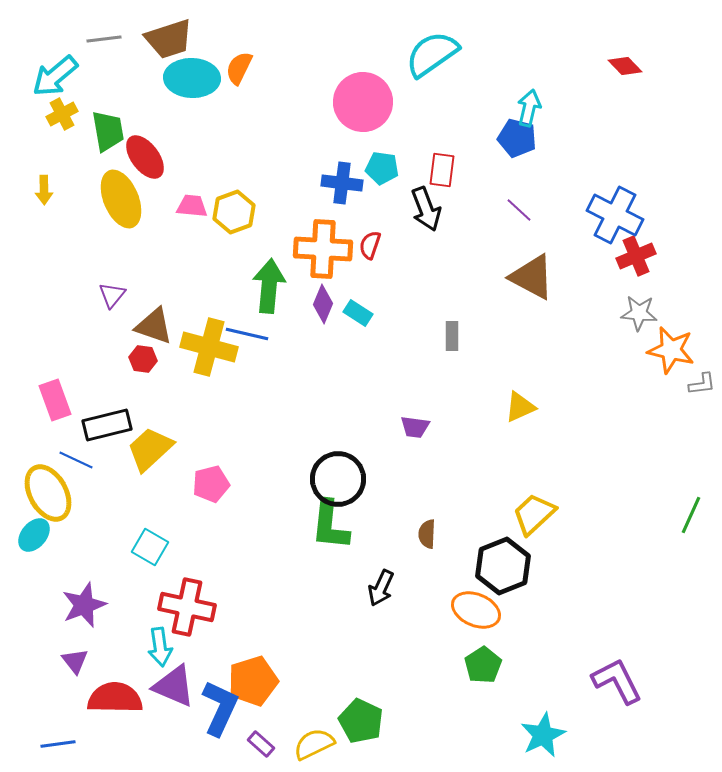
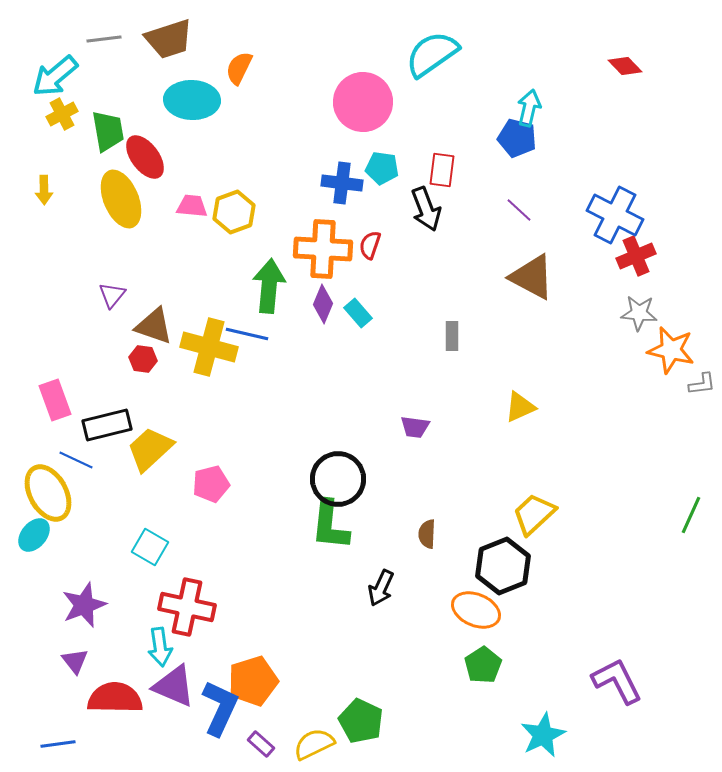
cyan ellipse at (192, 78): moved 22 px down
cyan rectangle at (358, 313): rotated 16 degrees clockwise
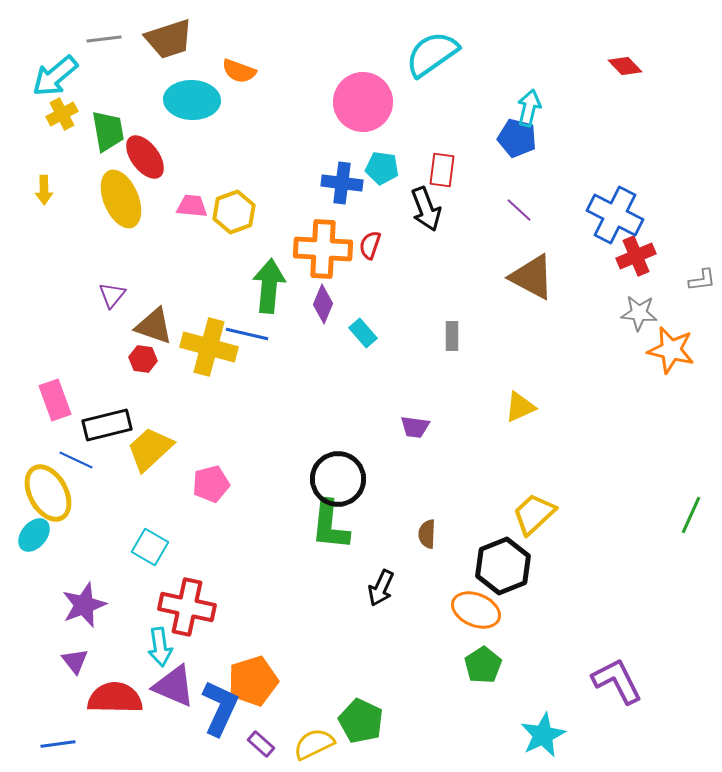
orange semicircle at (239, 68): moved 3 px down; rotated 96 degrees counterclockwise
cyan rectangle at (358, 313): moved 5 px right, 20 px down
gray L-shape at (702, 384): moved 104 px up
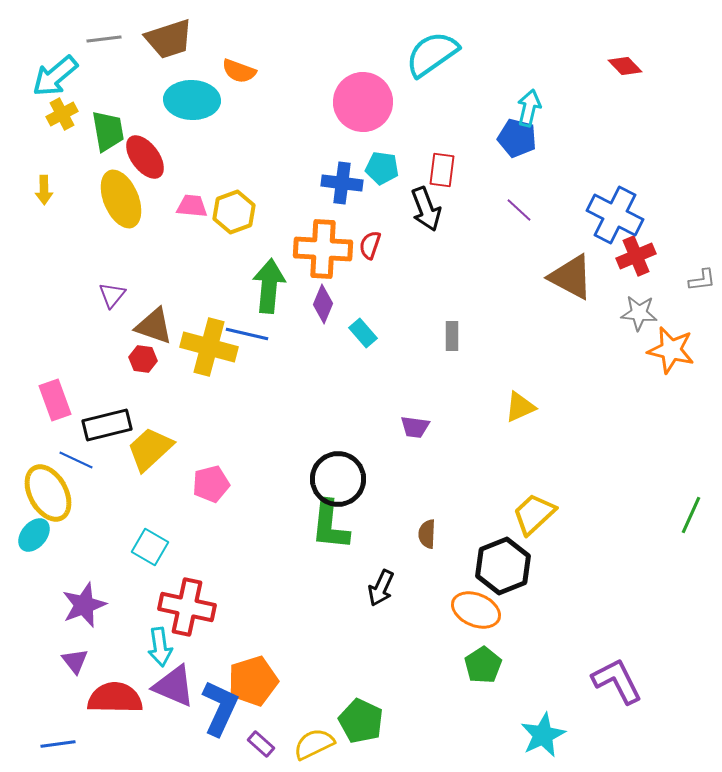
brown triangle at (532, 277): moved 39 px right
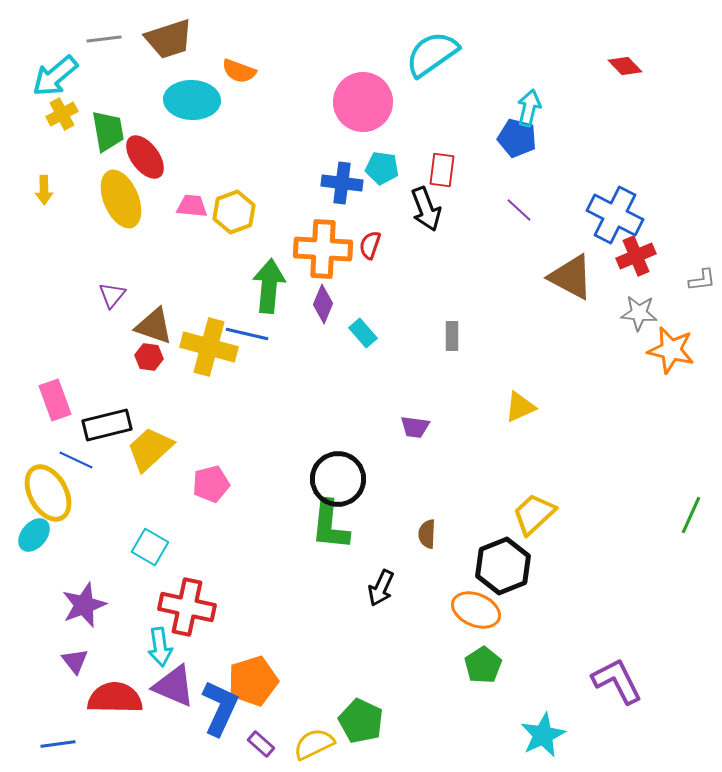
red hexagon at (143, 359): moved 6 px right, 2 px up
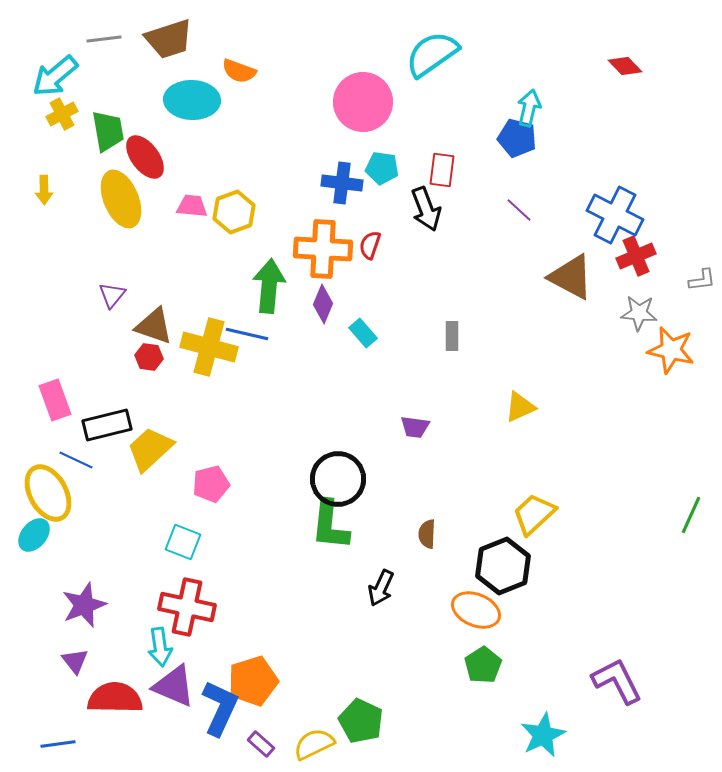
cyan square at (150, 547): moved 33 px right, 5 px up; rotated 9 degrees counterclockwise
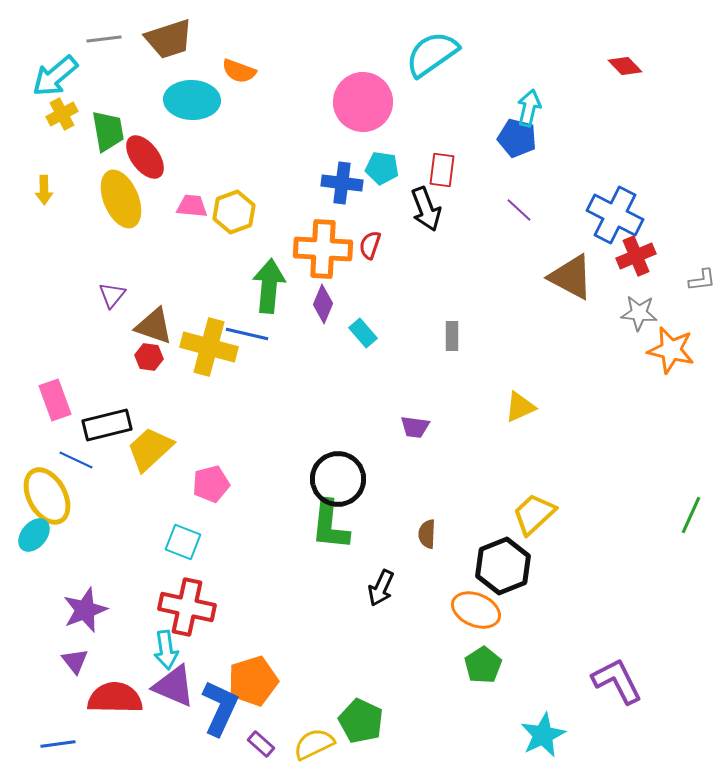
yellow ellipse at (48, 493): moved 1 px left, 3 px down
purple star at (84, 605): moved 1 px right, 5 px down
cyan arrow at (160, 647): moved 6 px right, 3 px down
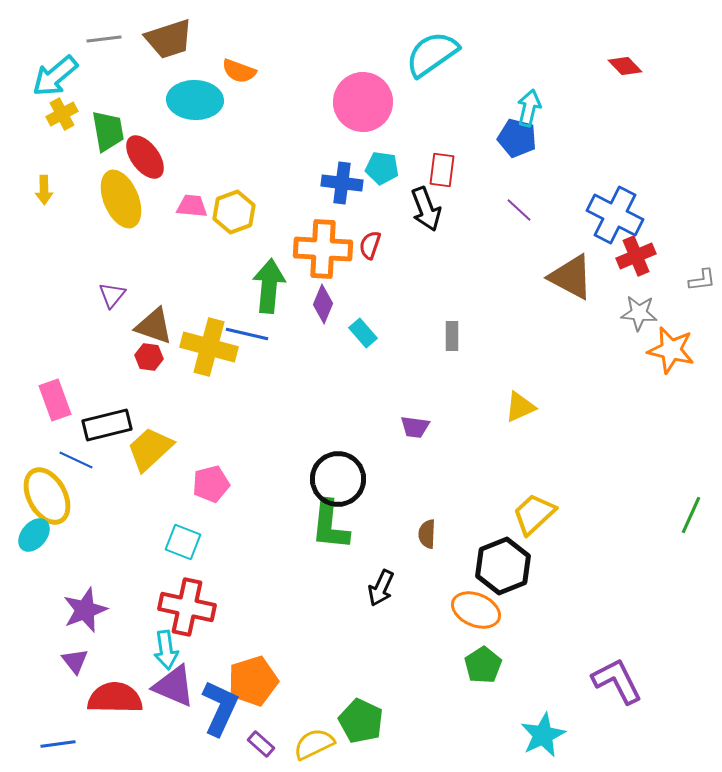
cyan ellipse at (192, 100): moved 3 px right
